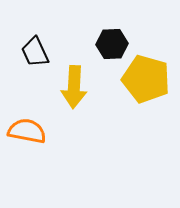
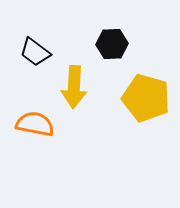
black trapezoid: rotated 28 degrees counterclockwise
yellow pentagon: moved 19 px down
orange semicircle: moved 8 px right, 7 px up
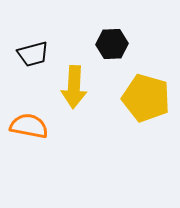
black trapezoid: moved 2 px left, 2 px down; rotated 52 degrees counterclockwise
orange semicircle: moved 6 px left, 2 px down
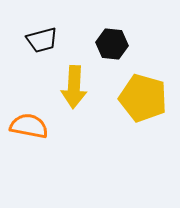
black hexagon: rotated 8 degrees clockwise
black trapezoid: moved 9 px right, 14 px up
yellow pentagon: moved 3 px left
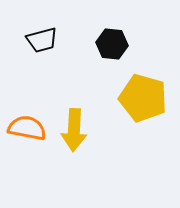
yellow arrow: moved 43 px down
orange semicircle: moved 2 px left, 2 px down
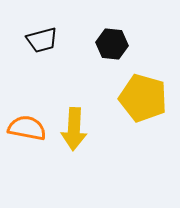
yellow arrow: moved 1 px up
